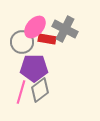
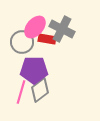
gray cross: moved 3 px left
purple pentagon: moved 2 px down
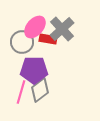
gray cross: rotated 20 degrees clockwise
red rectangle: moved 1 px right
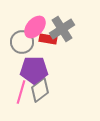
gray cross: rotated 10 degrees clockwise
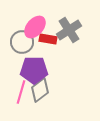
gray cross: moved 7 px right, 1 px down
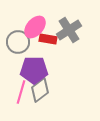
gray circle: moved 4 px left
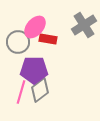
gray cross: moved 15 px right, 5 px up
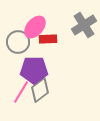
red rectangle: rotated 12 degrees counterclockwise
pink line: rotated 15 degrees clockwise
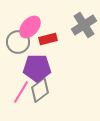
pink ellipse: moved 5 px left
red rectangle: rotated 12 degrees counterclockwise
purple pentagon: moved 3 px right, 2 px up
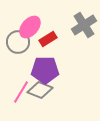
red rectangle: rotated 18 degrees counterclockwise
purple pentagon: moved 8 px right, 2 px down
gray diamond: rotated 60 degrees clockwise
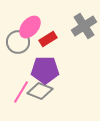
gray cross: moved 1 px down
gray diamond: moved 1 px down
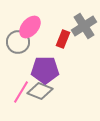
red rectangle: moved 15 px right; rotated 36 degrees counterclockwise
